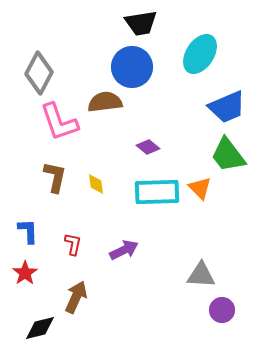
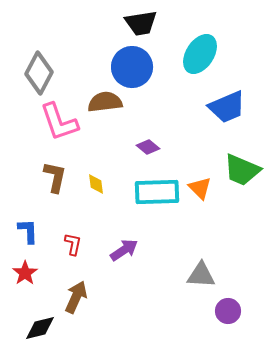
green trapezoid: moved 14 px right, 15 px down; rotated 30 degrees counterclockwise
purple arrow: rotated 8 degrees counterclockwise
purple circle: moved 6 px right, 1 px down
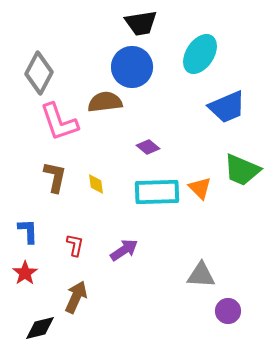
red L-shape: moved 2 px right, 1 px down
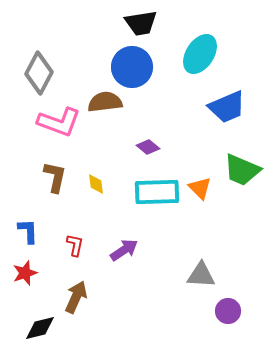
pink L-shape: rotated 51 degrees counterclockwise
red star: rotated 15 degrees clockwise
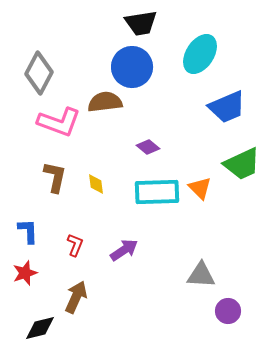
green trapezoid: moved 6 px up; rotated 48 degrees counterclockwise
red L-shape: rotated 10 degrees clockwise
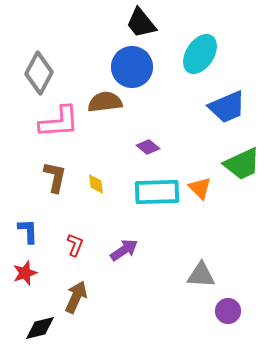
black trapezoid: rotated 60 degrees clockwise
pink L-shape: rotated 24 degrees counterclockwise
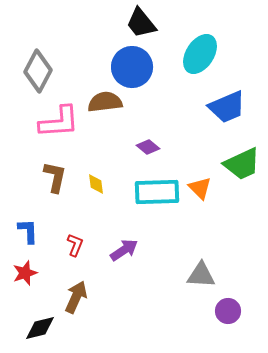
gray diamond: moved 1 px left, 2 px up
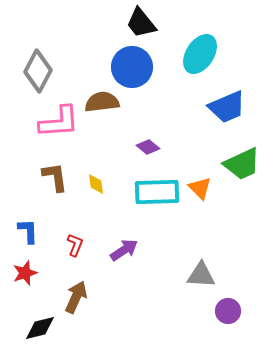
brown semicircle: moved 3 px left
brown L-shape: rotated 20 degrees counterclockwise
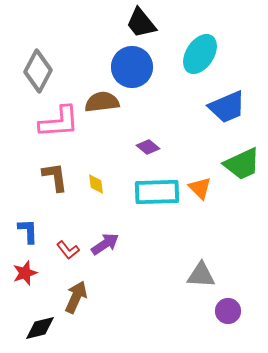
red L-shape: moved 7 px left, 5 px down; rotated 120 degrees clockwise
purple arrow: moved 19 px left, 6 px up
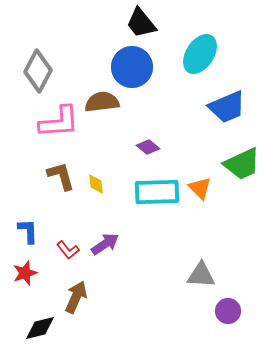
brown L-shape: moved 6 px right, 1 px up; rotated 8 degrees counterclockwise
